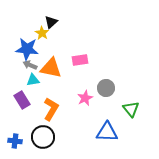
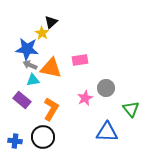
purple rectangle: rotated 18 degrees counterclockwise
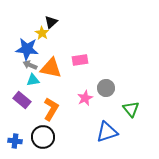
blue triangle: rotated 20 degrees counterclockwise
